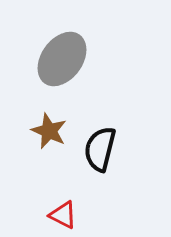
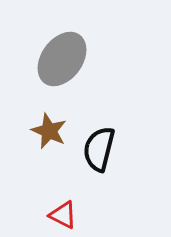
black semicircle: moved 1 px left
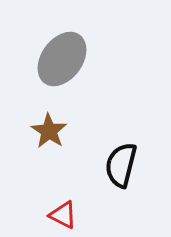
brown star: rotated 9 degrees clockwise
black semicircle: moved 22 px right, 16 px down
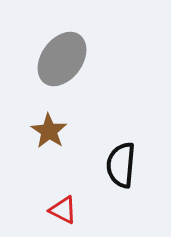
black semicircle: rotated 9 degrees counterclockwise
red triangle: moved 5 px up
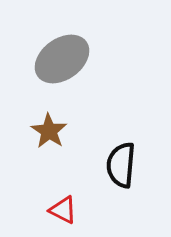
gray ellipse: rotated 18 degrees clockwise
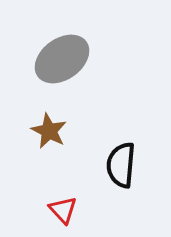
brown star: rotated 6 degrees counterclockwise
red triangle: rotated 20 degrees clockwise
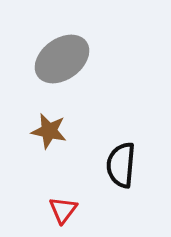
brown star: rotated 15 degrees counterclockwise
red triangle: rotated 20 degrees clockwise
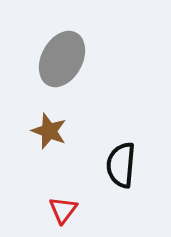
gray ellipse: rotated 26 degrees counterclockwise
brown star: rotated 9 degrees clockwise
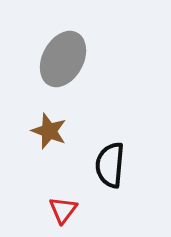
gray ellipse: moved 1 px right
black semicircle: moved 11 px left
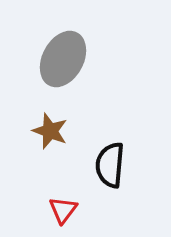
brown star: moved 1 px right
